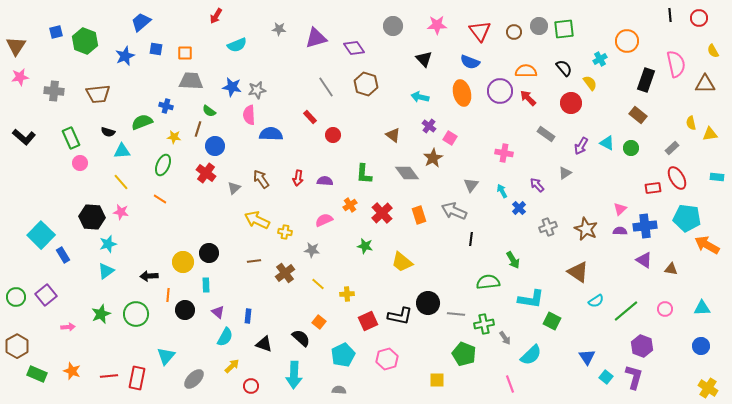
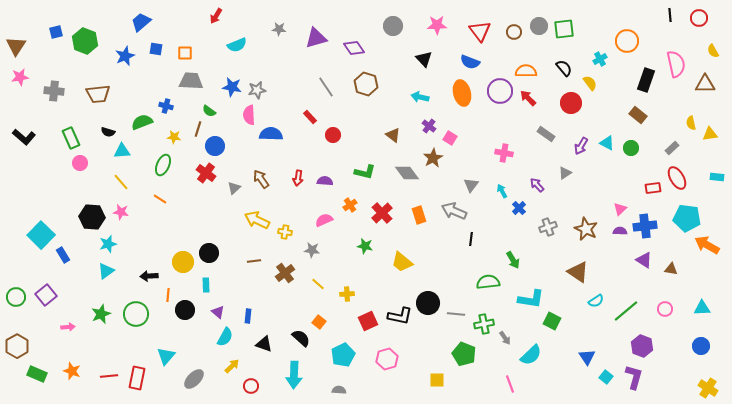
green L-shape at (364, 174): moved 1 px right, 2 px up; rotated 80 degrees counterclockwise
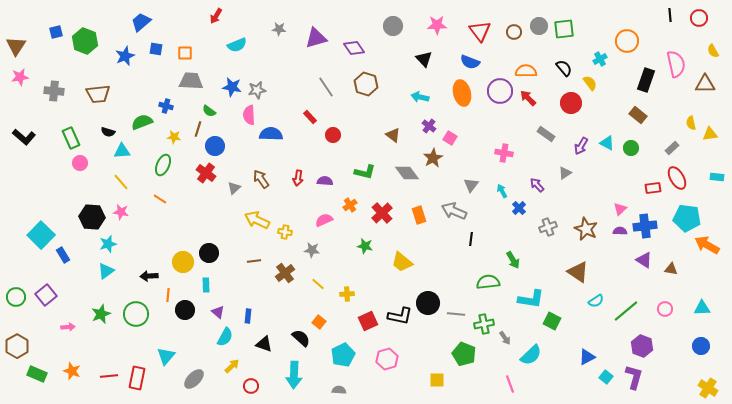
blue triangle at (587, 357): rotated 36 degrees clockwise
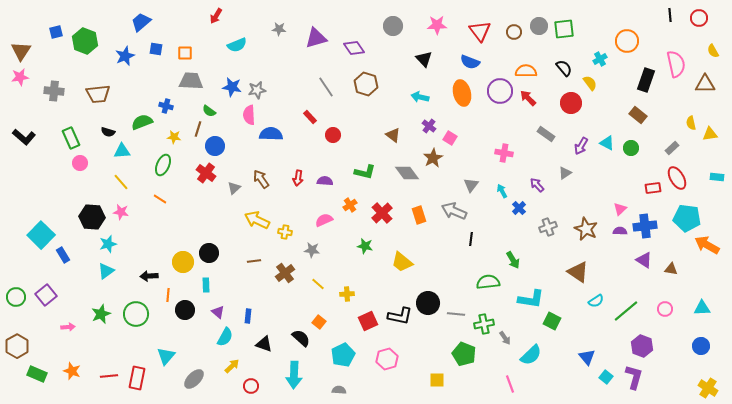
brown triangle at (16, 46): moved 5 px right, 5 px down
blue triangle at (587, 357): rotated 42 degrees counterclockwise
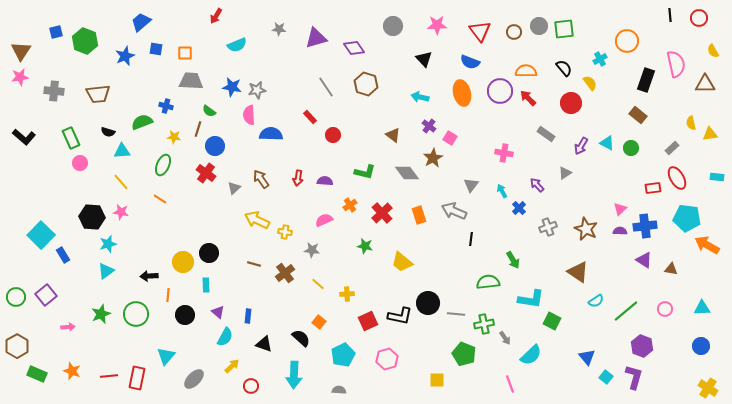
brown line at (254, 261): moved 3 px down; rotated 24 degrees clockwise
black circle at (185, 310): moved 5 px down
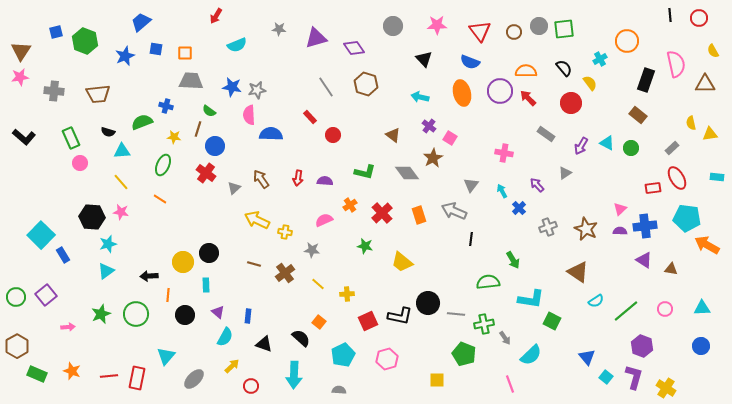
yellow cross at (708, 388): moved 42 px left
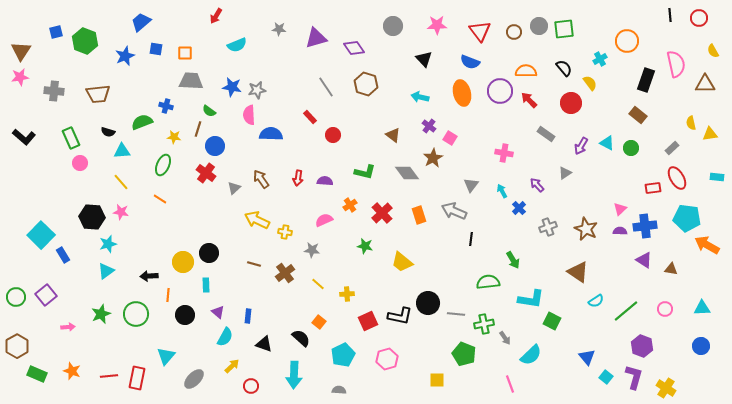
red arrow at (528, 98): moved 1 px right, 2 px down
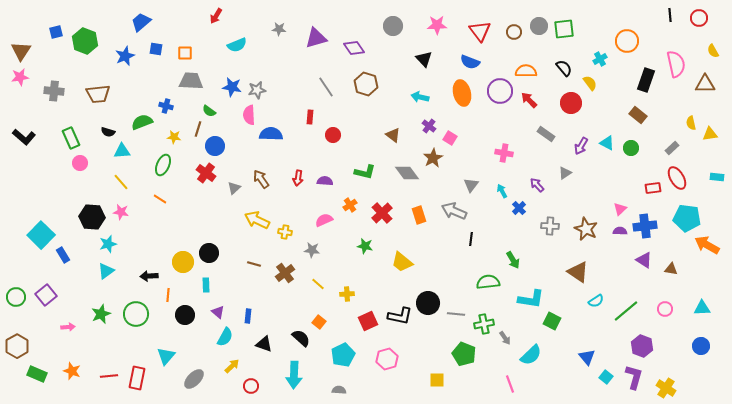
red rectangle at (310, 117): rotated 48 degrees clockwise
gray cross at (548, 227): moved 2 px right, 1 px up; rotated 24 degrees clockwise
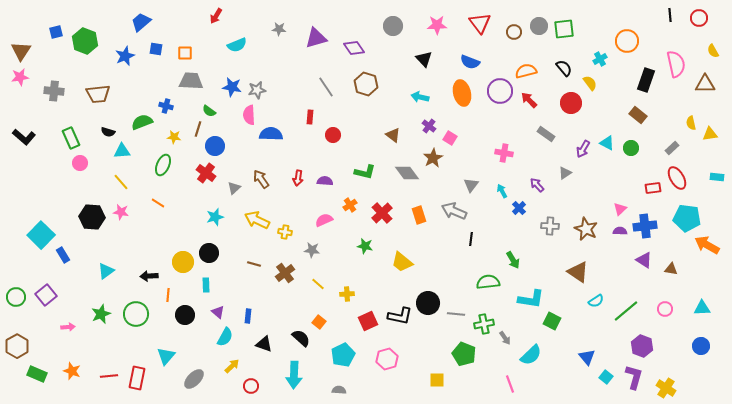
red triangle at (480, 31): moved 8 px up
orange semicircle at (526, 71): rotated 15 degrees counterclockwise
purple arrow at (581, 146): moved 2 px right, 3 px down
orange line at (160, 199): moved 2 px left, 4 px down
cyan star at (108, 244): moved 107 px right, 27 px up
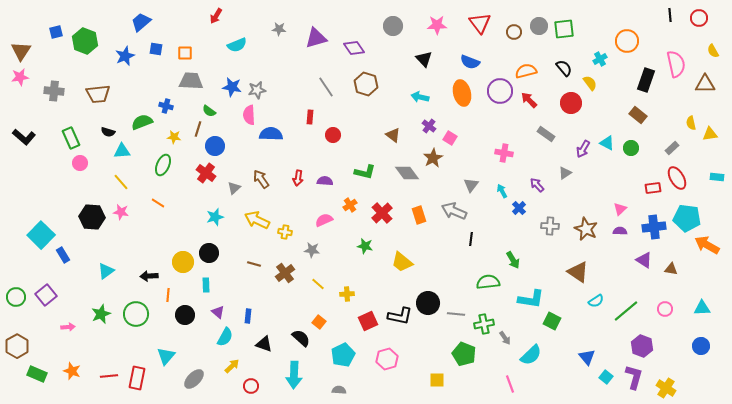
blue cross at (645, 226): moved 9 px right, 1 px down
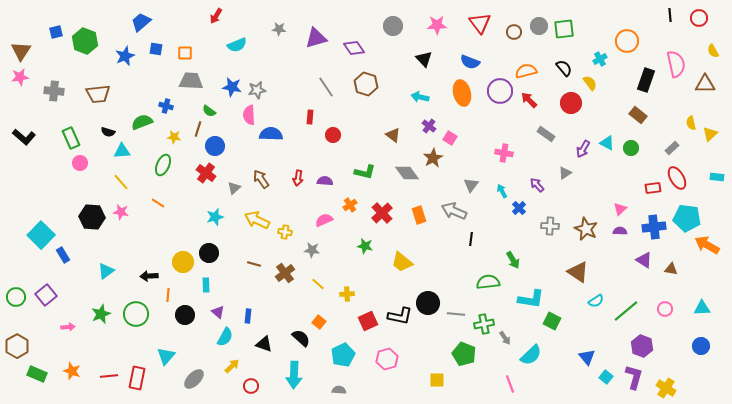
yellow triangle at (710, 134): rotated 35 degrees counterclockwise
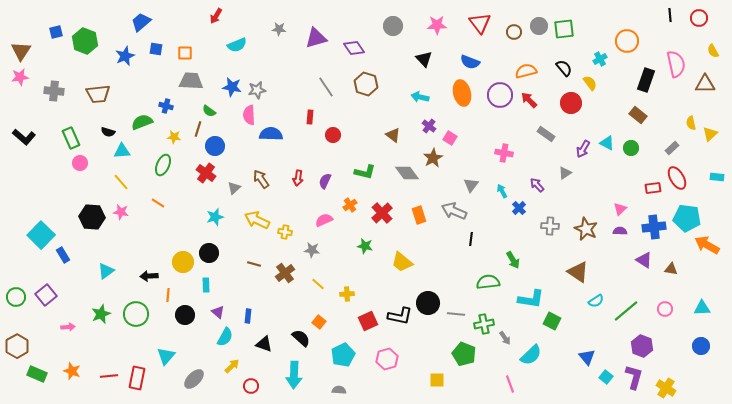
purple circle at (500, 91): moved 4 px down
purple semicircle at (325, 181): rotated 70 degrees counterclockwise
